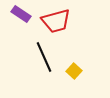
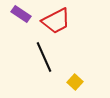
red trapezoid: rotated 12 degrees counterclockwise
yellow square: moved 1 px right, 11 px down
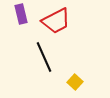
purple rectangle: rotated 42 degrees clockwise
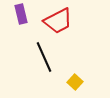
red trapezoid: moved 2 px right
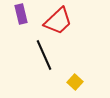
red trapezoid: rotated 16 degrees counterclockwise
black line: moved 2 px up
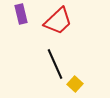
black line: moved 11 px right, 9 px down
yellow square: moved 2 px down
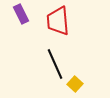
purple rectangle: rotated 12 degrees counterclockwise
red trapezoid: rotated 128 degrees clockwise
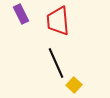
black line: moved 1 px right, 1 px up
yellow square: moved 1 px left, 1 px down
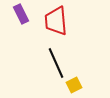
red trapezoid: moved 2 px left
yellow square: rotated 21 degrees clockwise
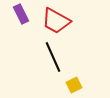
red trapezoid: rotated 56 degrees counterclockwise
black line: moved 3 px left, 6 px up
